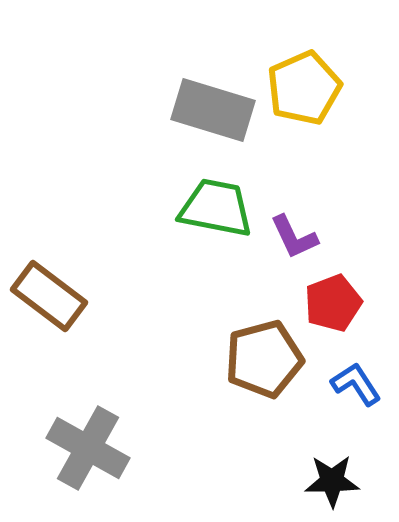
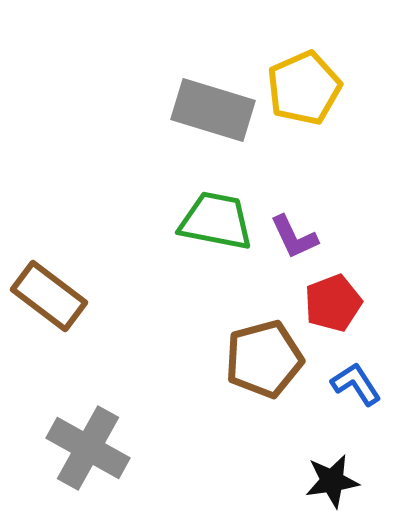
green trapezoid: moved 13 px down
black star: rotated 8 degrees counterclockwise
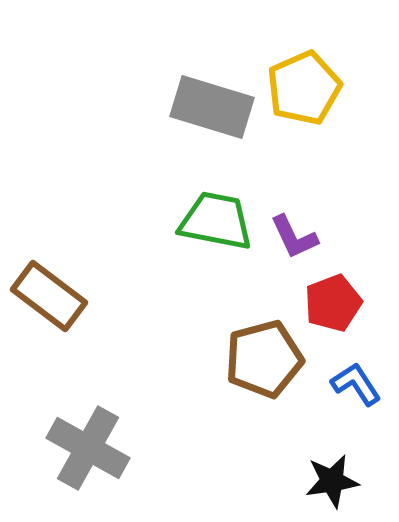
gray rectangle: moved 1 px left, 3 px up
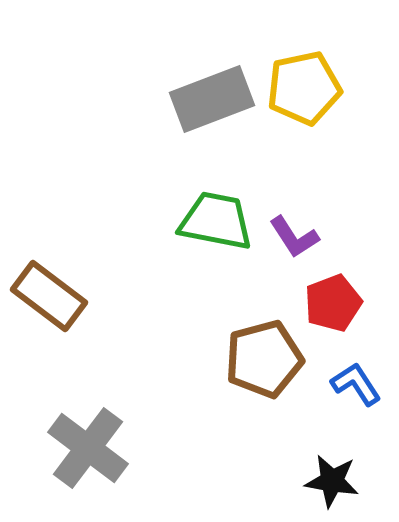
yellow pentagon: rotated 12 degrees clockwise
gray rectangle: moved 8 px up; rotated 38 degrees counterclockwise
purple L-shape: rotated 8 degrees counterclockwise
gray cross: rotated 8 degrees clockwise
black star: rotated 18 degrees clockwise
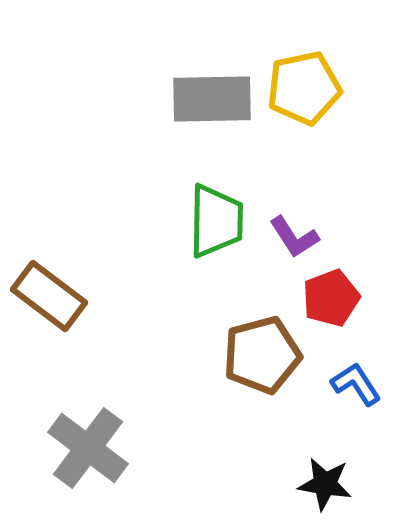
gray rectangle: rotated 20 degrees clockwise
green trapezoid: rotated 80 degrees clockwise
red pentagon: moved 2 px left, 5 px up
brown pentagon: moved 2 px left, 4 px up
black star: moved 7 px left, 3 px down
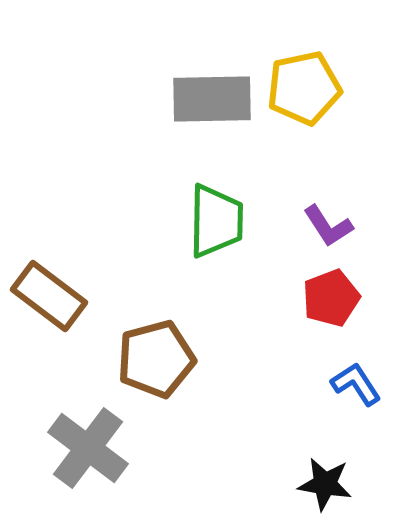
purple L-shape: moved 34 px right, 11 px up
brown pentagon: moved 106 px left, 4 px down
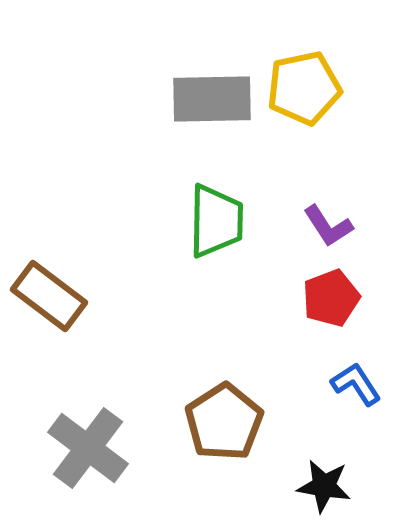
brown pentagon: moved 68 px right, 63 px down; rotated 18 degrees counterclockwise
black star: moved 1 px left, 2 px down
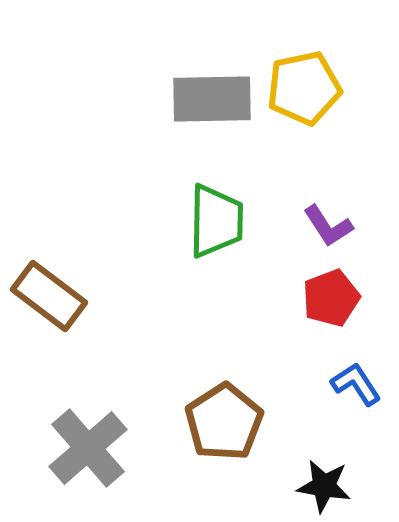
gray cross: rotated 12 degrees clockwise
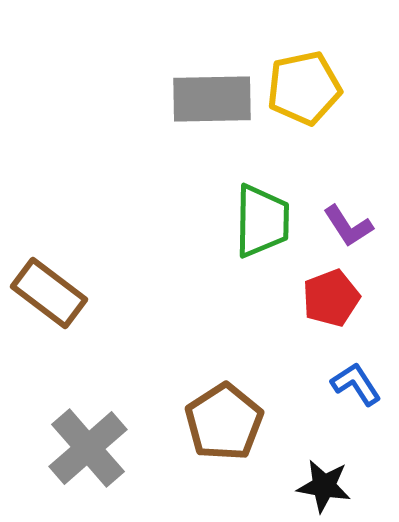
green trapezoid: moved 46 px right
purple L-shape: moved 20 px right
brown rectangle: moved 3 px up
